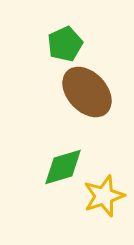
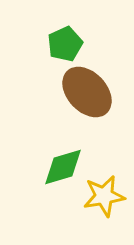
yellow star: rotated 9 degrees clockwise
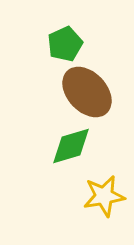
green diamond: moved 8 px right, 21 px up
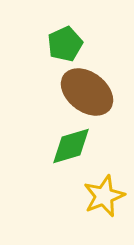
brown ellipse: rotated 10 degrees counterclockwise
yellow star: rotated 12 degrees counterclockwise
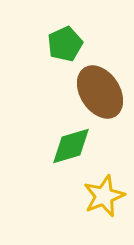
brown ellipse: moved 13 px right; rotated 20 degrees clockwise
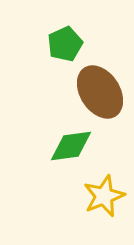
green diamond: rotated 9 degrees clockwise
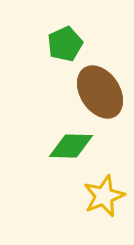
green diamond: rotated 9 degrees clockwise
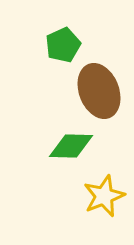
green pentagon: moved 2 px left, 1 px down
brown ellipse: moved 1 px left, 1 px up; rotated 12 degrees clockwise
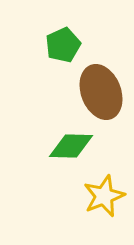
brown ellipse: moved 2 px right, 1 px down
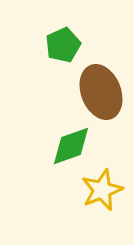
green diamond: rotated 21 degrees counterclockwise
yellow star: moved 2 px left, 6 px up
